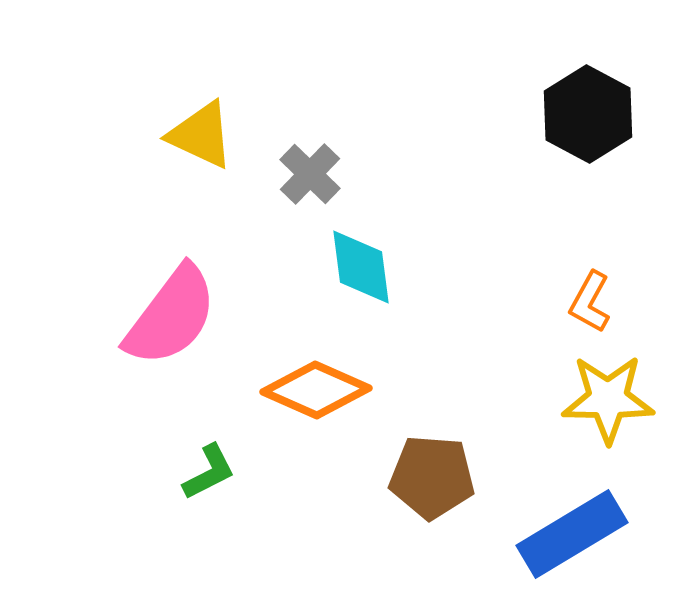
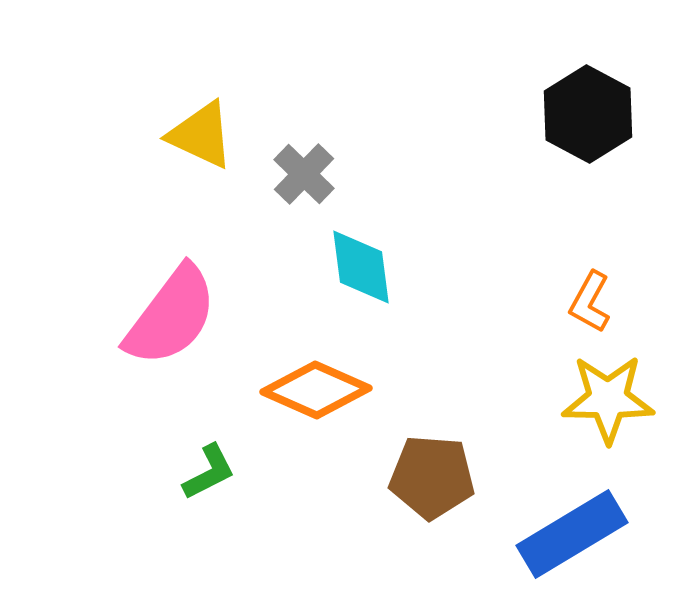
gray cross: moved 6 px left
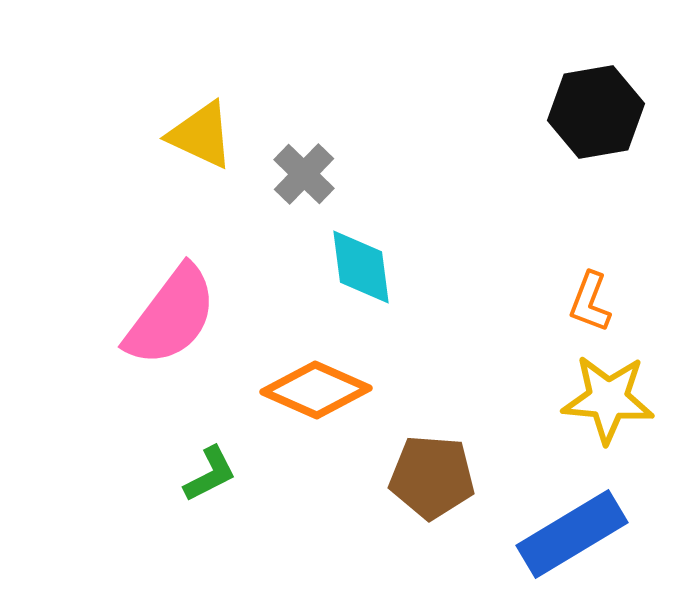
black hexagon: moved 8 px right, 2 px up; rotated 22 degrees clockwise
orange L-shape: rotated 8 degrees counterclockwise
yellow star: rotated 4 degrees clockwise
green L-shape: moved 1 px right, 2 px down
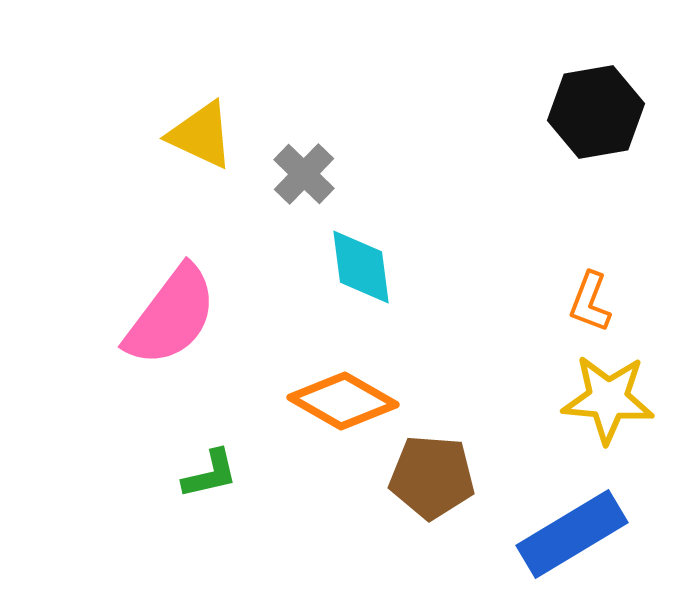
orange diamond: moved 27 px right, 11 px down; rotated 6 degrees clockwise
green L-shape: rotated 14 degrees clockwise
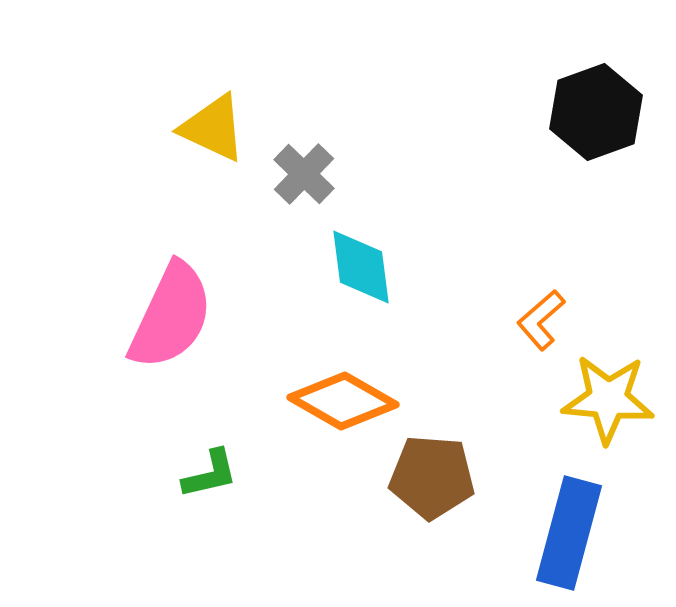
black hexagon: rotated 10 degrees counterclockwise
yellow triangle: moved 12 px right, 7 px up
orange L-shape: moved 49 px left, 18 px down; rotated 28 degrees clockwise
pink semicircle: rotated 12 degrees counterclockwise
blue rectangle: moved 3 px left, 1 px up; rotated 44 degrees counterclockwise
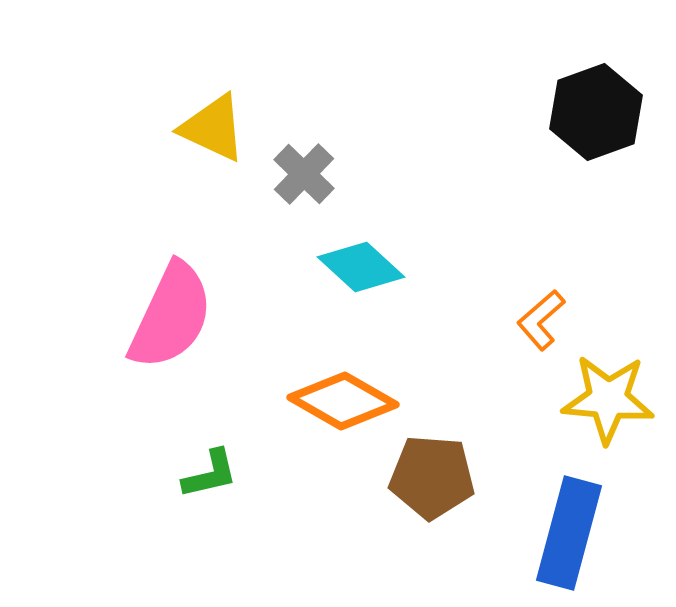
cyan diamond: rotated 40 degrees counterclockwise
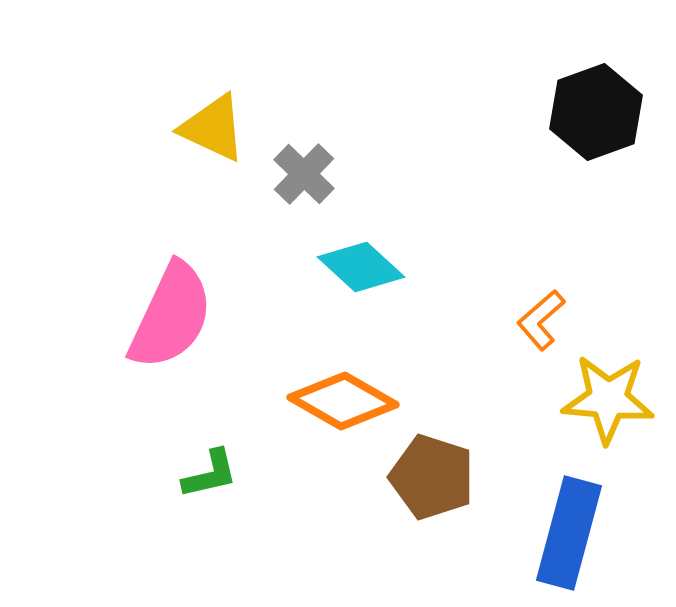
brown pentagon: rotated 14 degrees clockwise
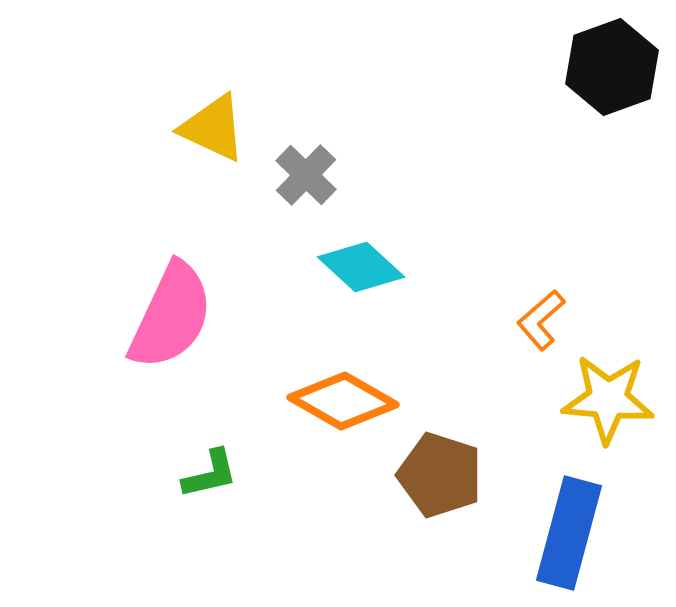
black hexagon: moved 16 px right, 45 px up
gray cross: moved 2 px right, 1 px down
brown pentagon: moved 8 px right, 2 px up
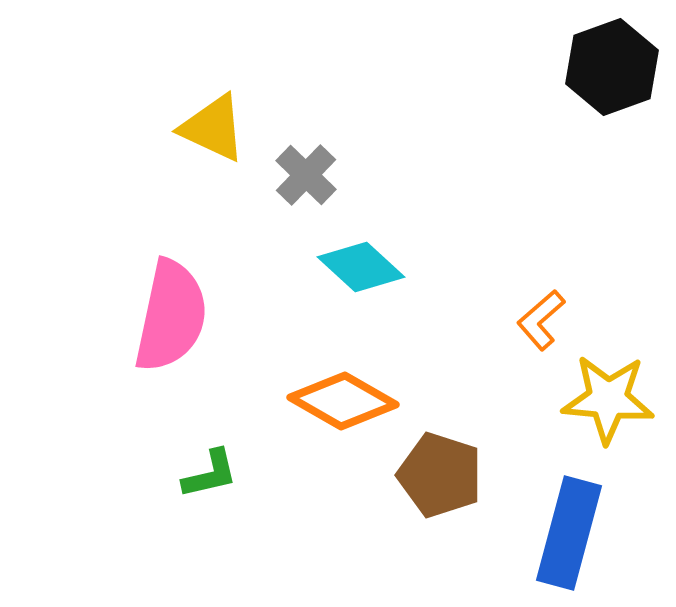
pink semicircle: rotated 13 degrees counterclockwise
